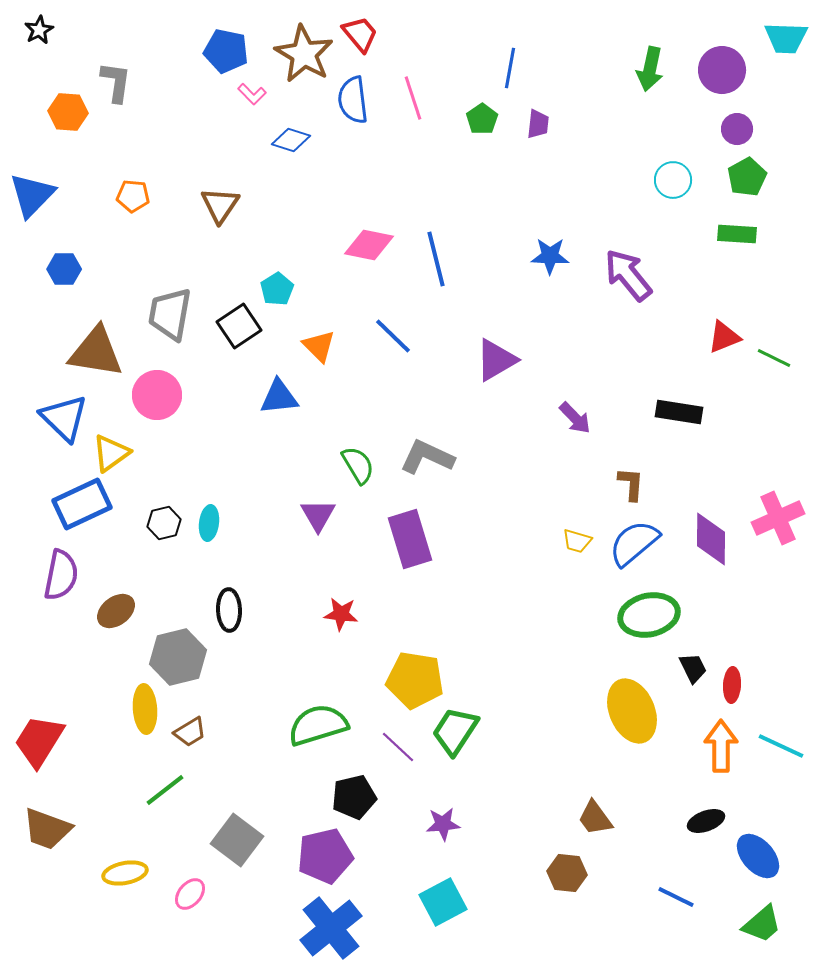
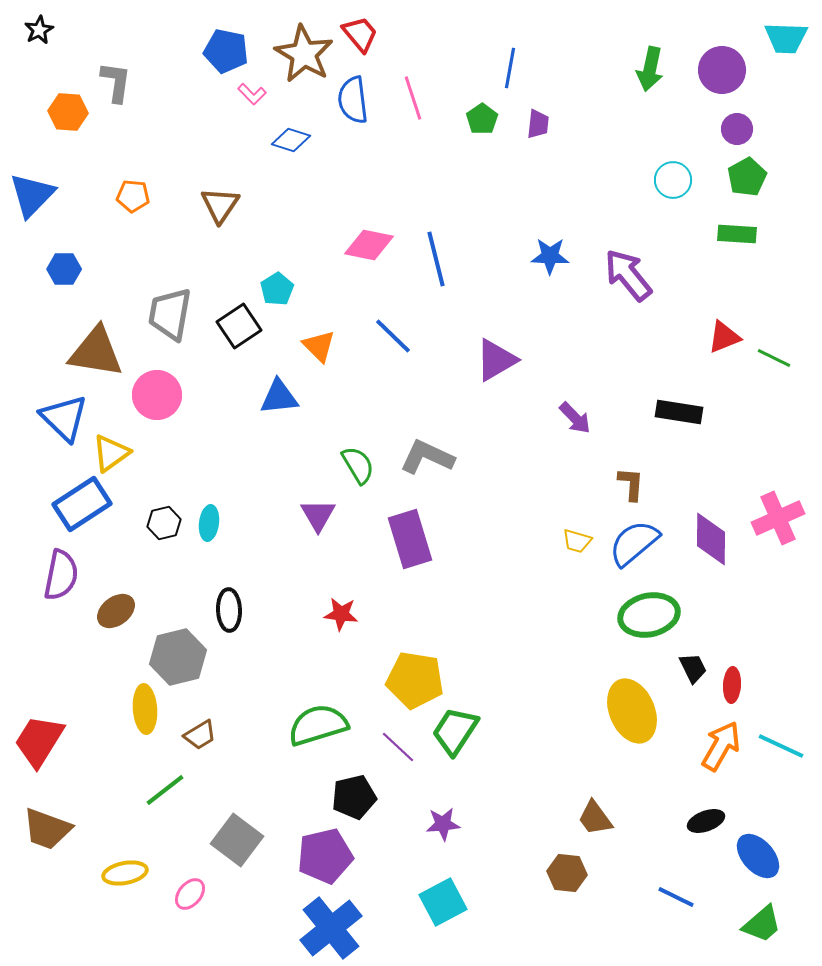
blue rectangle at (82, 504): rotated 8 degrees counterclockwise
brown trapezoid at (190, 732): moved 10 px right, 3 px down
orange arrow at (721, 746): rotated 30 degrees clockwise
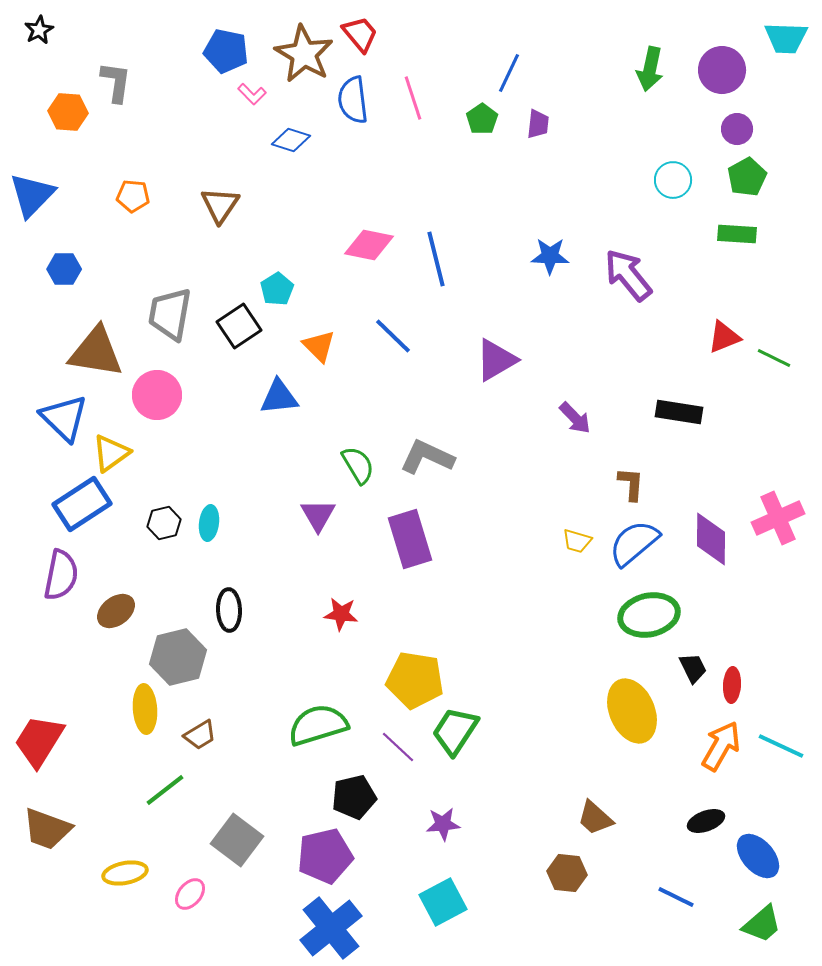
blue line at (510, 68): moved 1 px left, 5 px down; rotated 15 degrees clockwise
brown trapezoid at (595, 818): rotated 12 degrees counterclockwise
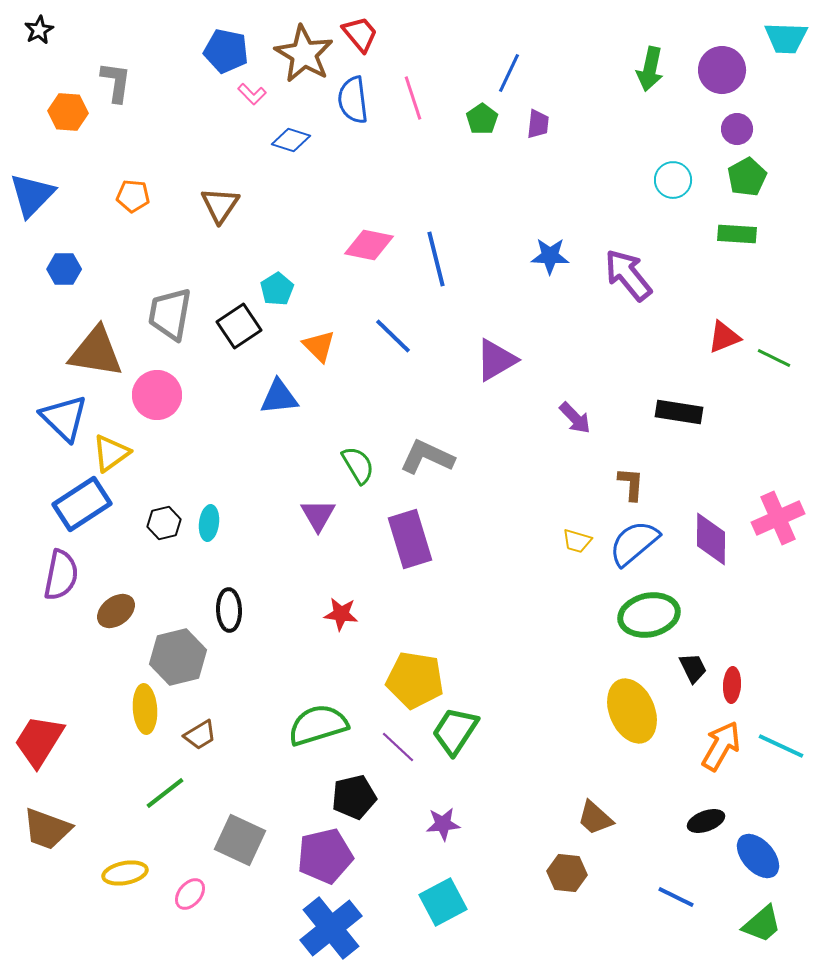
green line at (165, 790): moved 3 px down
gray square at (237, 840): moved 3 px right; rotated 12 degrees counterclockwise
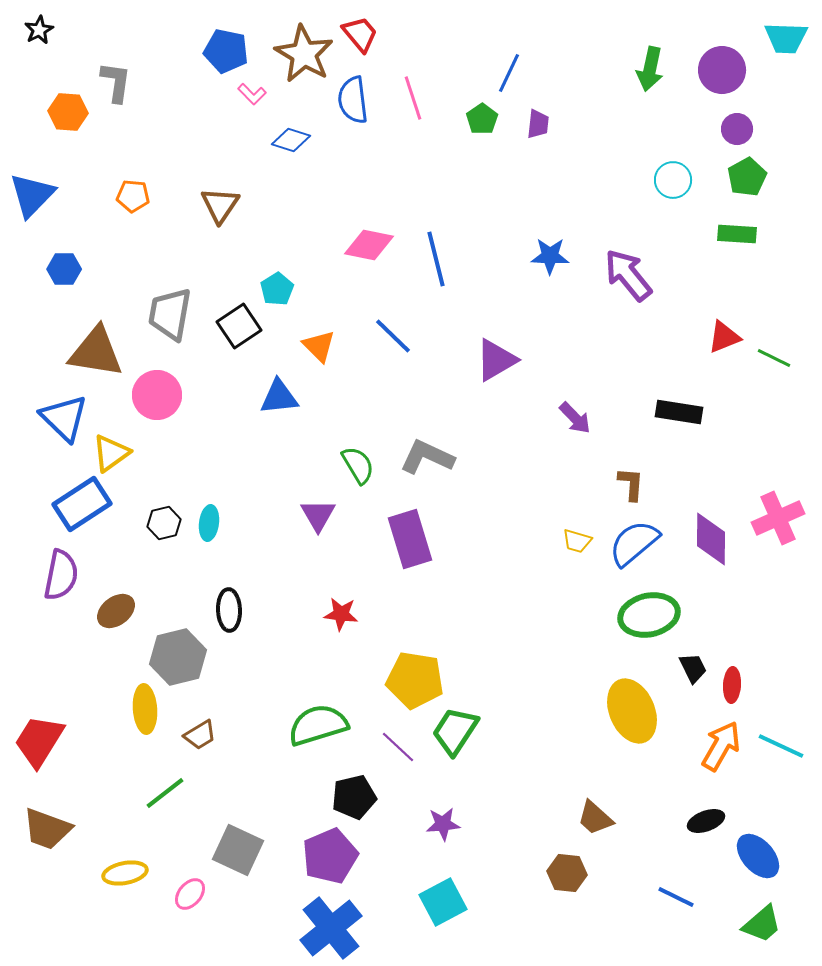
gray square at (240, 840): moved 2 px left, 10 px down
purple pentagon at (325, 856): moved 5 px right; rotated 10 degrees counterclockwise
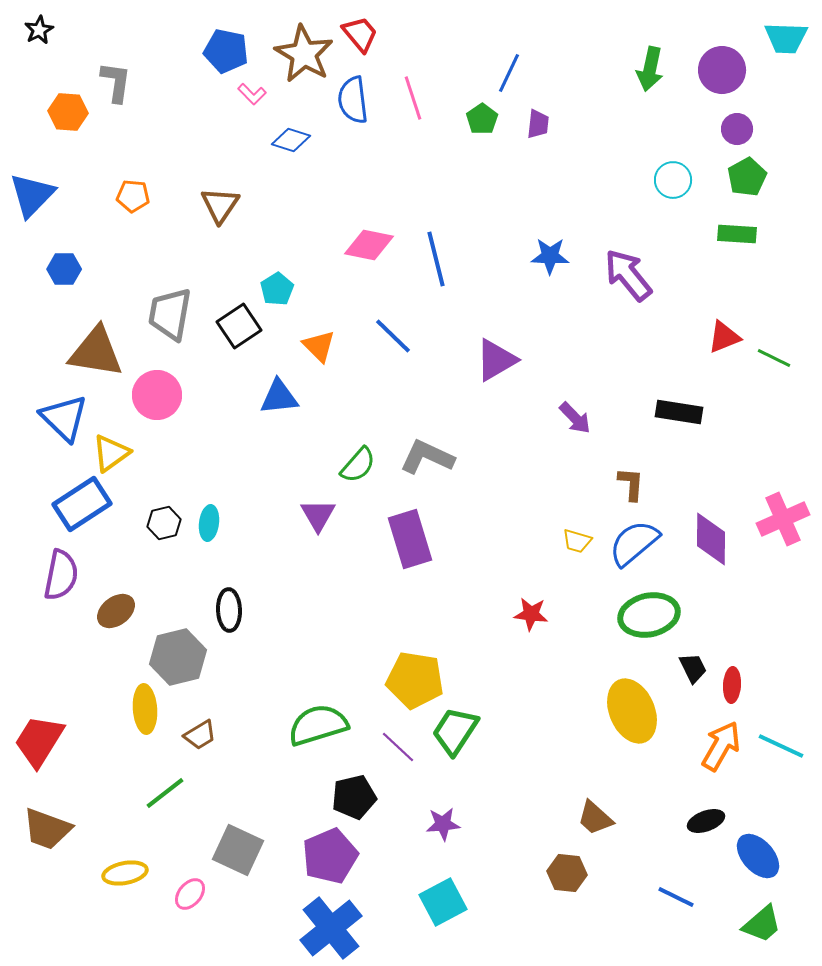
green semicircle at (358, 465): rotated 72 degrees clockwise
pink cross at (778, 518): moved 5 px right, 1 px down
red star at (341, 614): moved 190 px right
